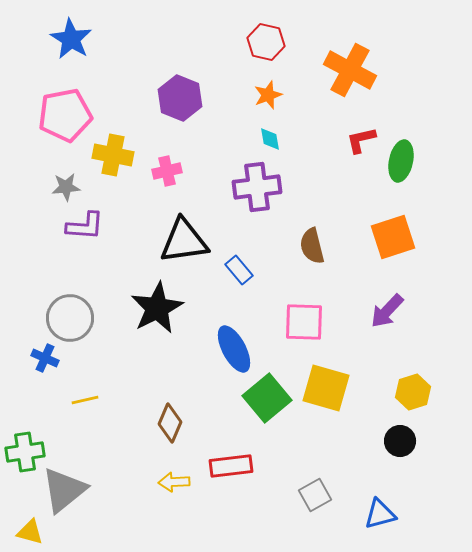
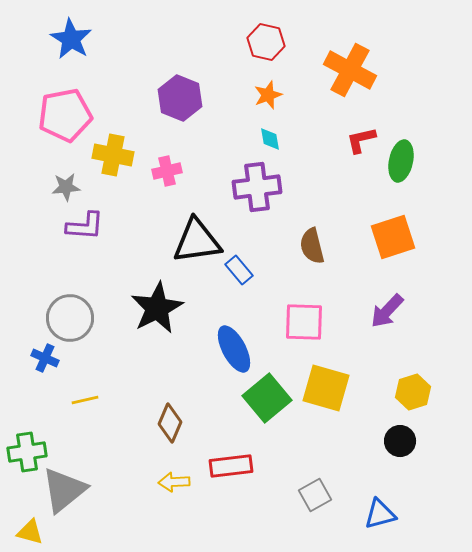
black triangle: moved 13 px right
green cross: moved 2 px right
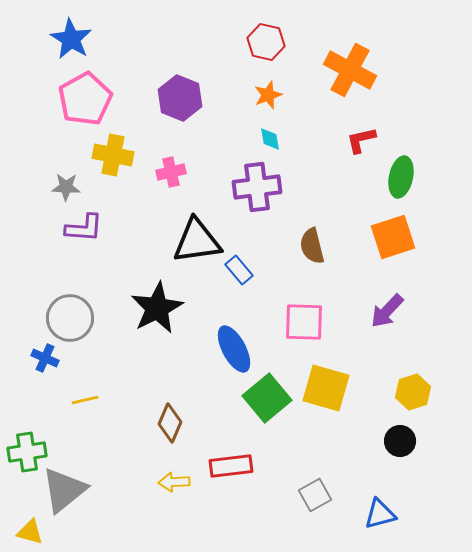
pink pentagon: moved 20 px right, 16 px up; rotated 18 degrees counterclockwise
green ellipse: moved 16 px down
pink cross: moved 4 px right, 1 px down
gray star: rotated 8 degrees clockwise
purple L-shape: moved 1 px left, 2 px down
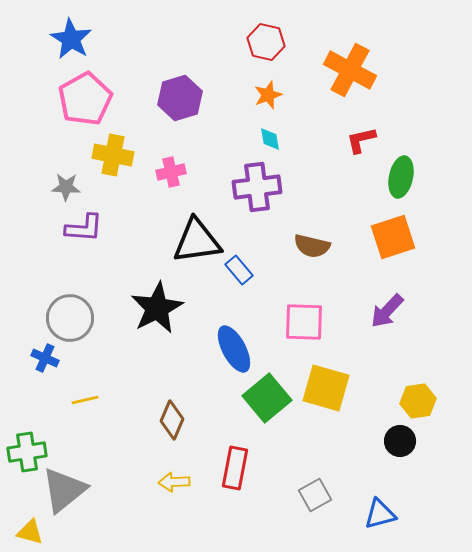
purple hexagon: rotated 21 degrees clockwise
brown semicircle: rotated 63 degrees counterclockwise
yellow hexagon: moved 5 px right, 9 px down; rotated 8 degrees clockwise
brown diamond: moved 2 px right, 3 px up
red rectangle: moved 4 px right, 2 px down; rotated 72 degrees counterclockwise
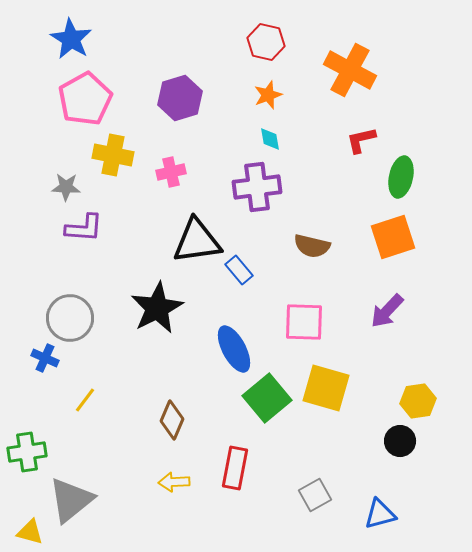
yellow line: rotated 40 degrees counterclockwise
gray triangle: moved 7 px right, 10 px down
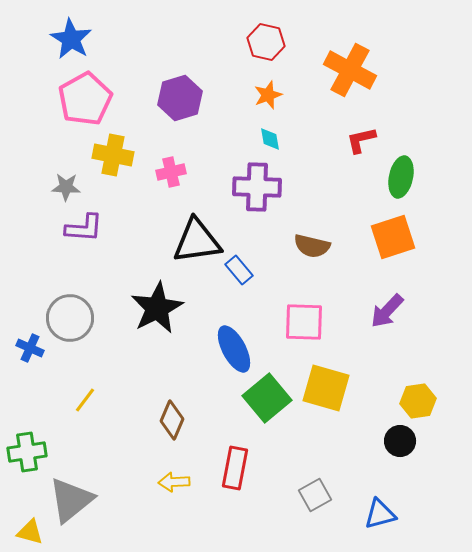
purple cross: rotated 9 degrees clockwise
blue cross: moved 15 px left, 10 px up
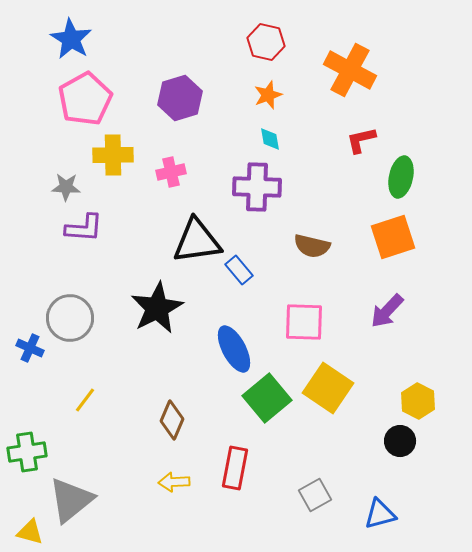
yellow cross: rotated 12 degrees counterclockwise
yellow square: moved 2 px right; rotated 18 degrees clockwise
yellow hexagon: rotated 24 degrees counterclockwise
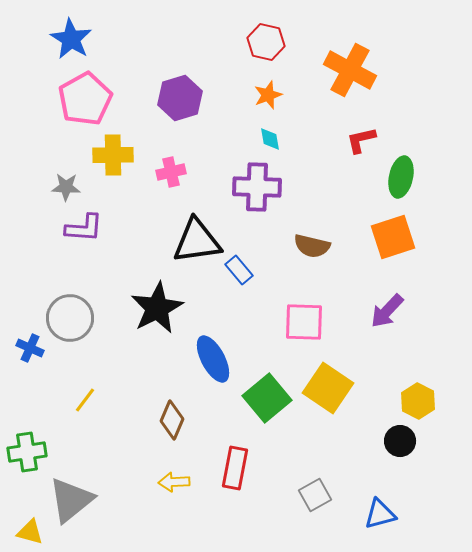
blue ellipse: moved 21 px left, 10 px down
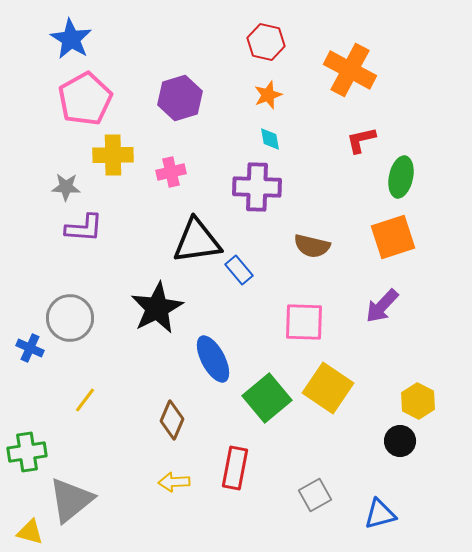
purple arrow: moved 5 px left, 5 px up
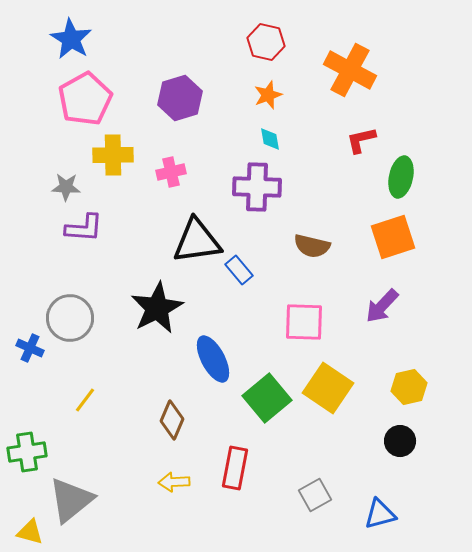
yellow hexagon: moved 9 px left, 14 px up; rotated 20 degrees clockwise
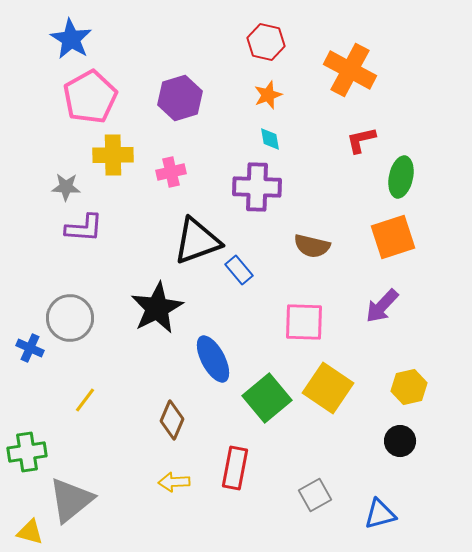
pink pentagon: moved 5 px right, 2 px up
black triangle: rotated 12 degrees counterclockwise
